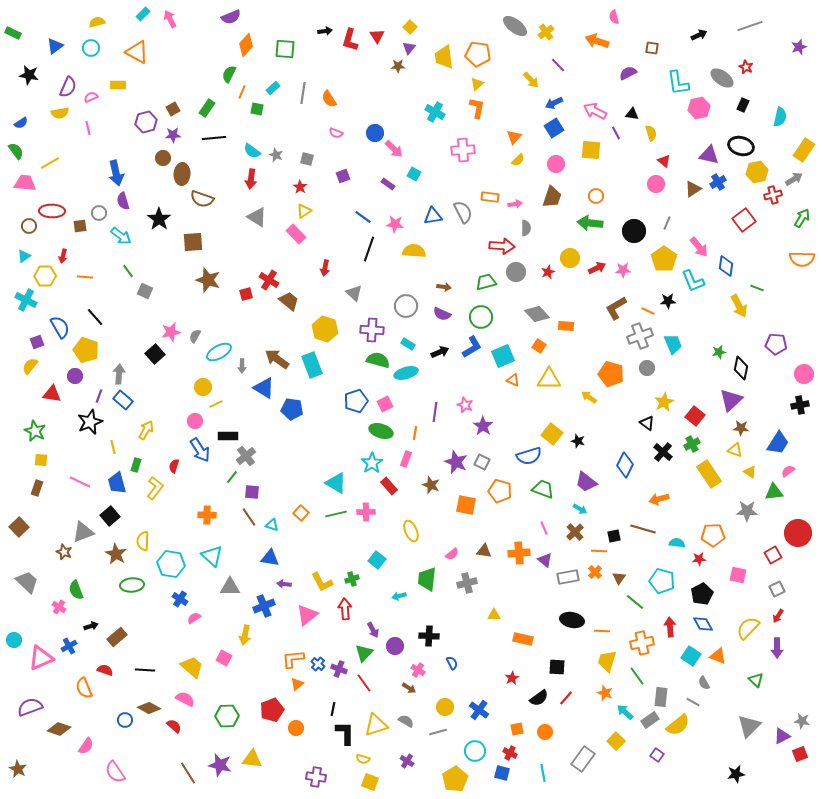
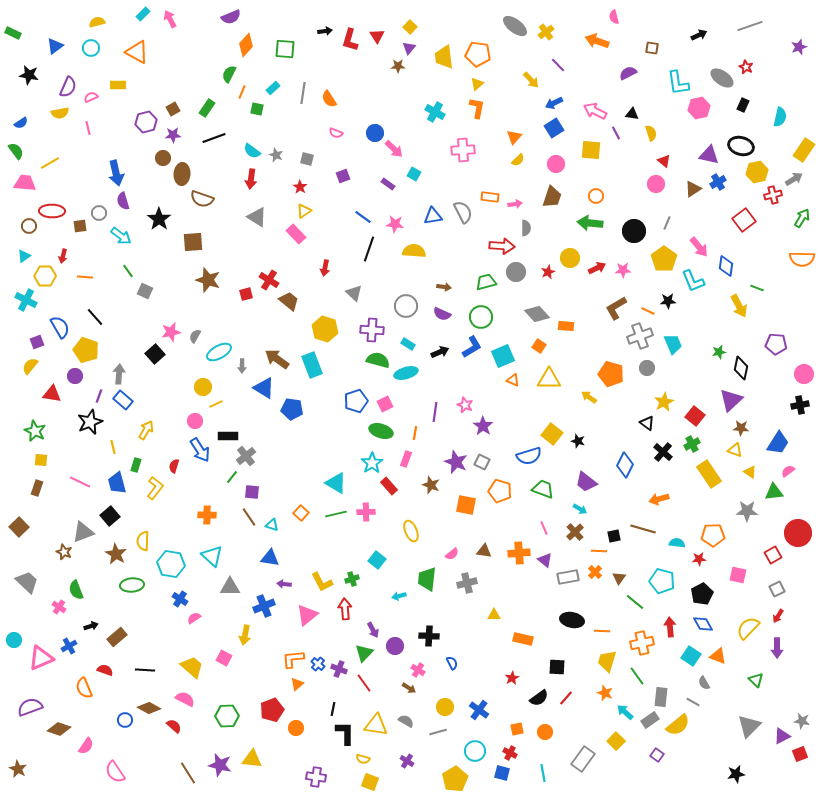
black line at (214, 138): rotated 15 degrees counterclockwise
yellow triangle at (376, 725): rotated 25 degrees clockwise
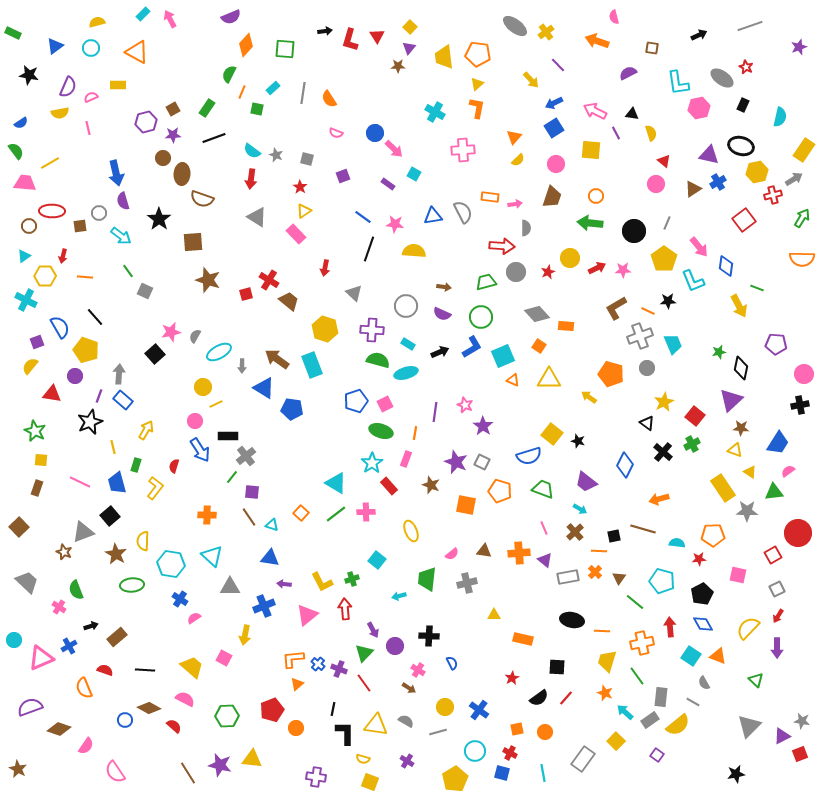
yellow rectangle at (709, 474): moved 14 px right, 14 px down
green line at (336, 514): rotated 25 degrees counterclockwise
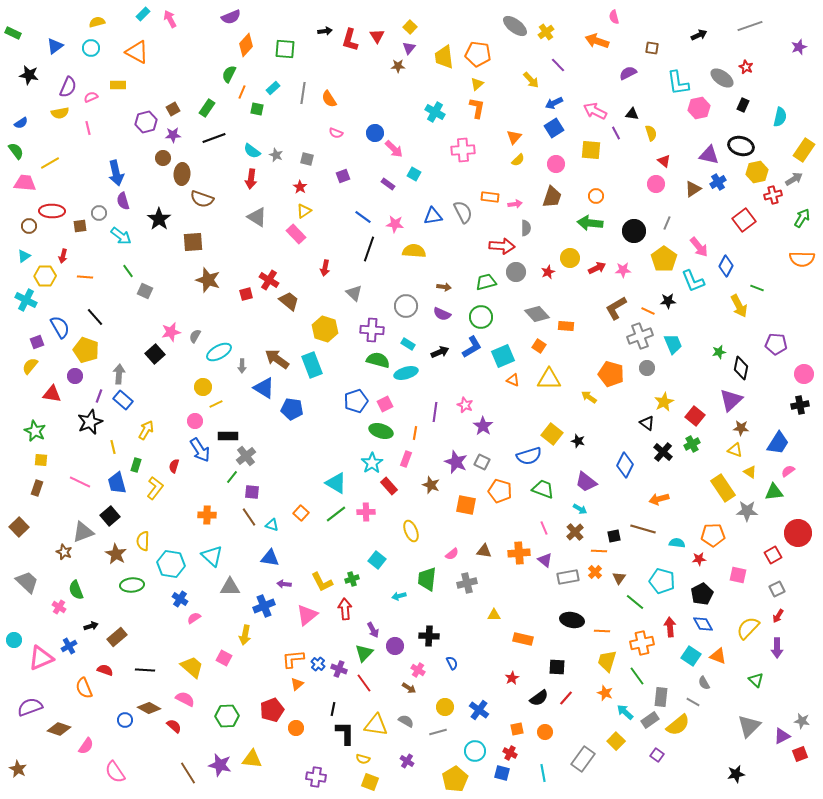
blue diamond at (726, 266): rotated 20 degrees clockwise
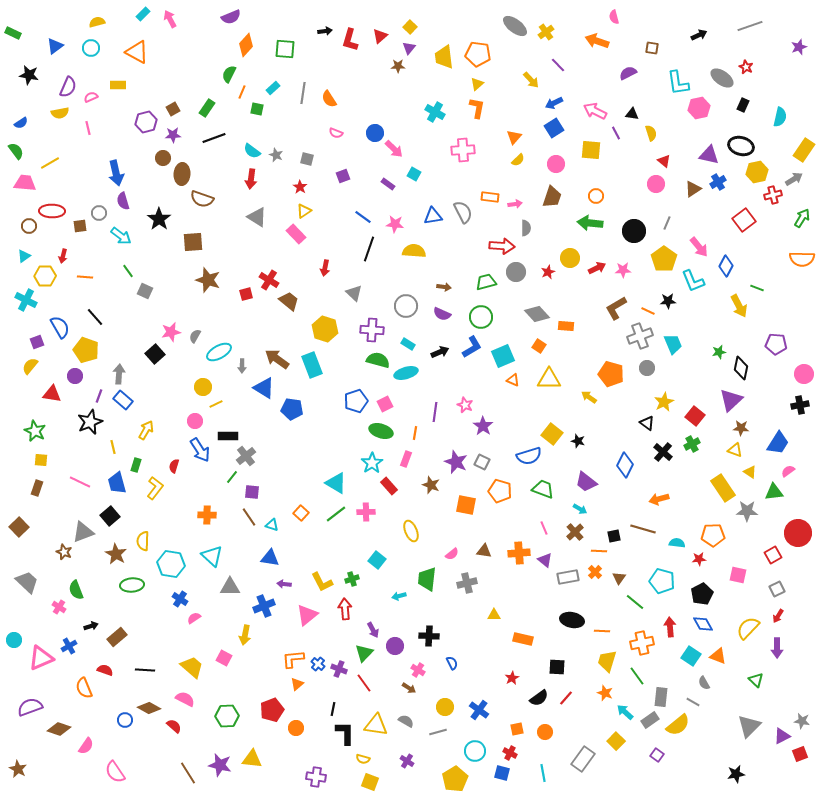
red triangle at (377, 36): moved 3 px right; rotated 21 degrees clockwise
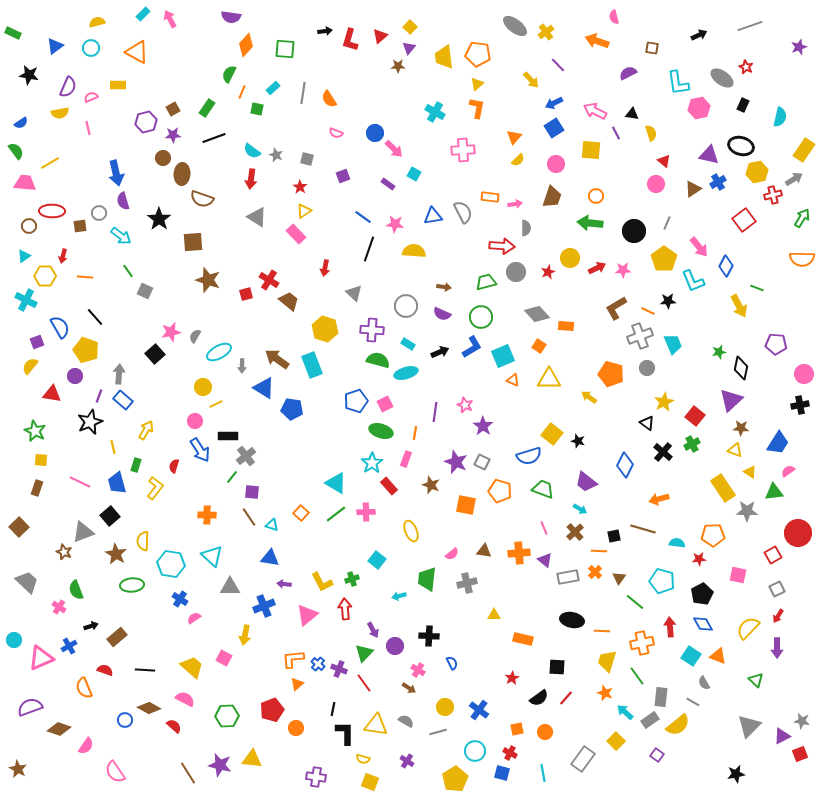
purple semicircle at (231, 17): rotated 30 degrees clockwise
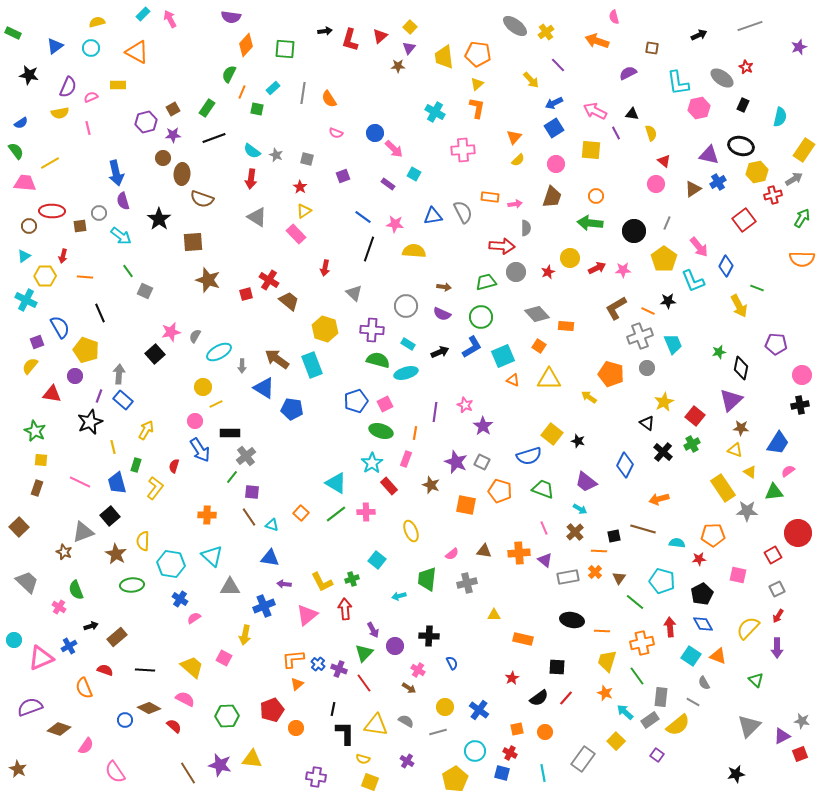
black line at (95, 317): moved 5 px right, 4 px up; rotated 18 degrees clockwise
pink circle at (804, 374): moved 2 px left, 1 px down
black rectangle at (228, 436): moved 2 px right, 3 px up
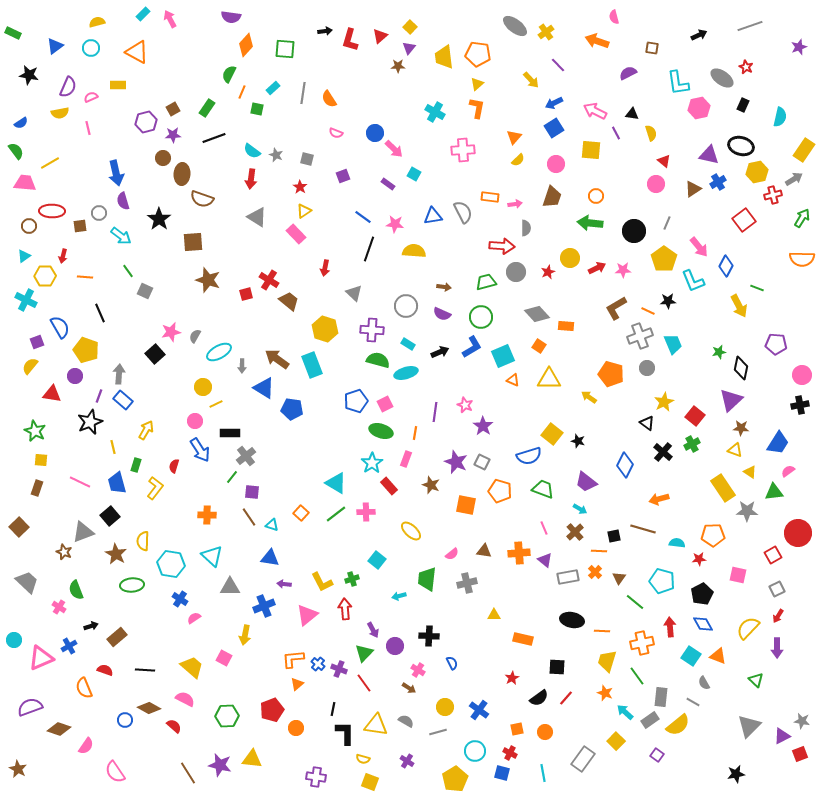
yellow ellipse at (411, 531): rotated 25 degrees counterclockwise
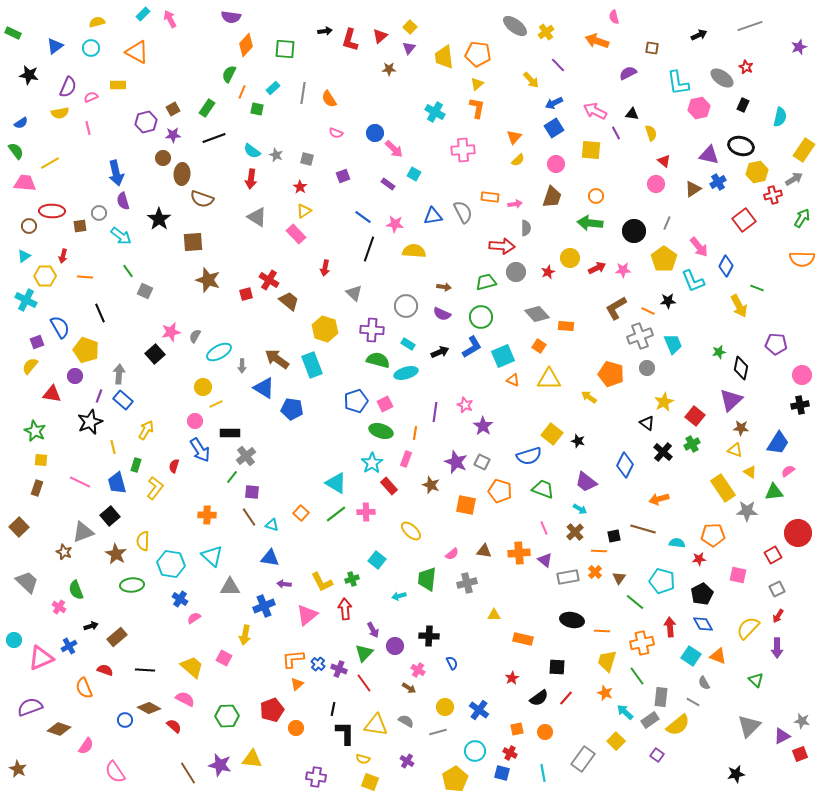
brown star at (398, 66): moved 9 px left, 3 px down
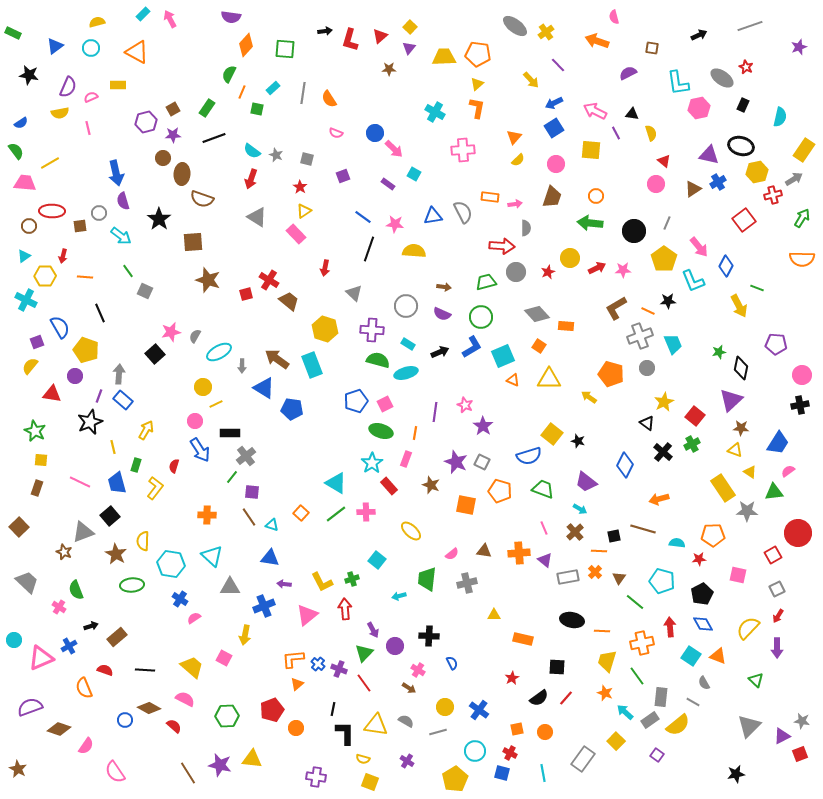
yellow trapezoid at (444, 57): rotated 95 degrees clockwise
red arrow at (251, 179): rotated 12 degrees clockwise
